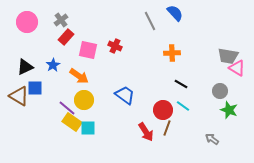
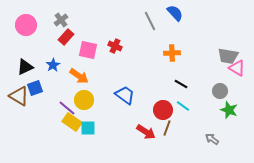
pink circle: moved 1 px left, 3 px down
blue square: rotated 21 degrees counterclockwise
red arrow: rotated 24 degrees counterclockwise
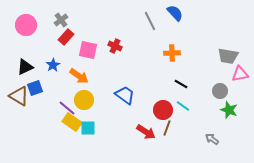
pink triangle: moved 3 px right, 6 px down; rotated 42 degrees counterclockwise
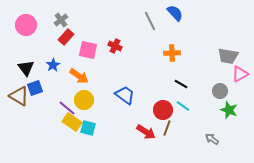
black triangle: moved 1 px right, 1 px down; rotated 42 degrees counterclockwise
pink triangle: rotated 18 degrees counterclockwise
cyan square: rotated 14 degrees clockwise
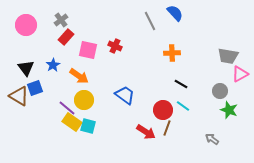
cyan square: moved 2 px up
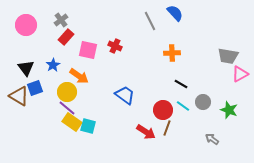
gray circle: moved 17 px left, 11 px down
yellow circle: moved 17 px left, 8 px up
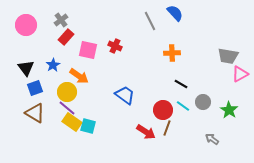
brown triangle: moved 16 px right, 17 px down
green star: rotated 12 degrees clockwise
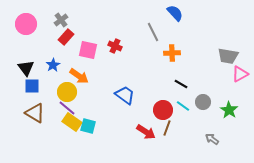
gray line: moved 3 px right, 11 px down
pink circle: moved 1 px up
blue square: moved 3 px left, 2 px up; rotated 21 degrees clockwise
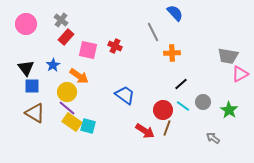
gray cross: rotated 16 degrees counterclockwise
black line: rotated 72 degrees counterclockwise
red arrow: moved 1 px left, 1 px up
gray arrow: moved 1 px right, 1 px up
